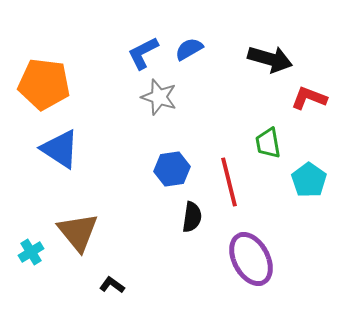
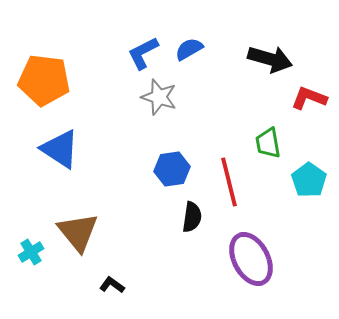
orange pentagon: moved 4 px up
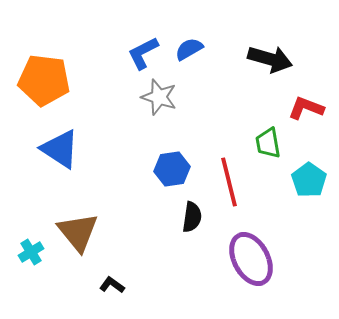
red L-shape: moved 3 px left, 10 px down
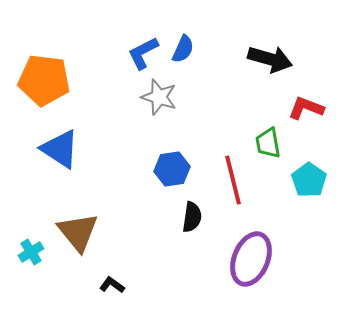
blue semicircle: moved 6 px left; rotated 144 degrees clockwise
red line: moved 4 px right, 2 px up
purple ellipse: rotated 50 degrees clockwise
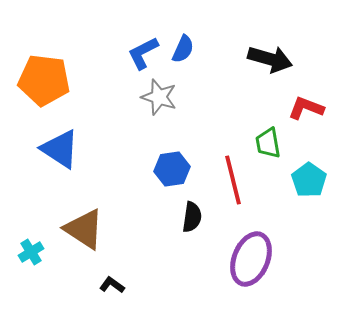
brown triangle: moved 6 px right, 3 px up; rotated 18 degrees counterclockwise
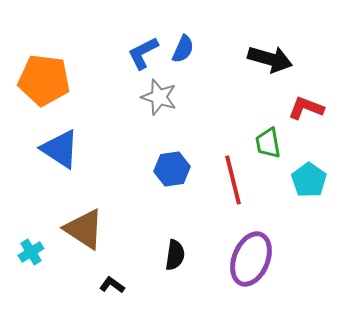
black semicircle: moved 17 px left, 38 px down
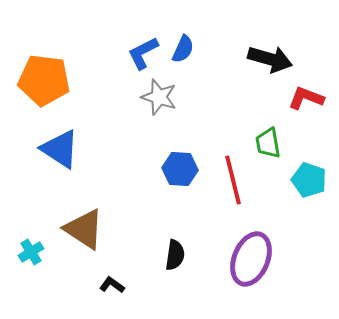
red L-shape: moved 10 px up
blue hexagon: moved 8 px right; rotated 12 degrees clockwise
cyan pentagon: rotated 16 degrees counterclockwise
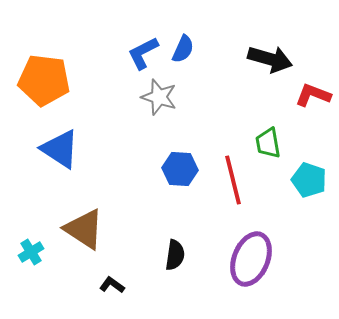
red L-shape: moved 7 px right, 3 px up
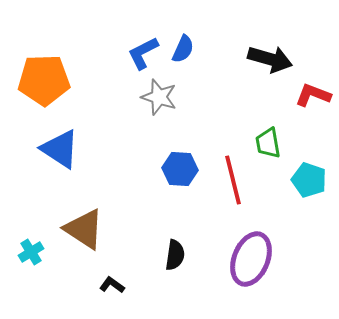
orange pentagon: rotated 9 degrees counterclockwise
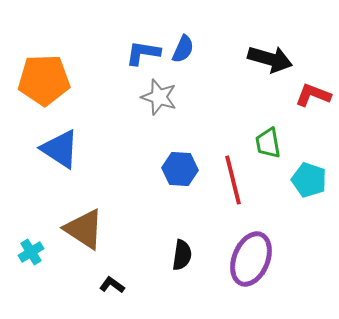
blue L-shape: rotated 36 degrees clockwise
black semicircle: moved 7 px right
